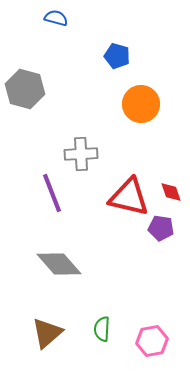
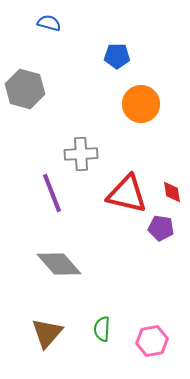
blue semicircle: moved 7 px left, 5 px down
blue pentagon: rotated 15 degrees counterclockwise
red diamond: moved 1 px right; rotated 10 degrees clockwise
red triangle: moved 2 px left, 3 px up
brown triangle: rotated 8 degrees counterclockwise
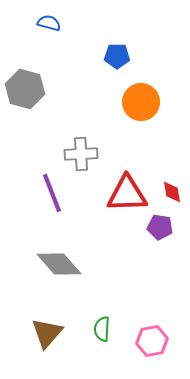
orange circle: moved 2 px up
red triangle: rotated 15 degrees counterclockwise
purple pentagon: moved 1 px left, 1 px up
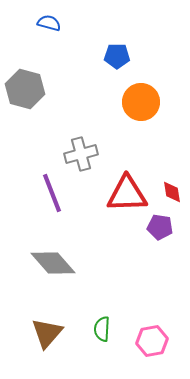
gray cross: rotated 12 degrees counterclockwise
gray diamond: moved 6 px left, 1 px up
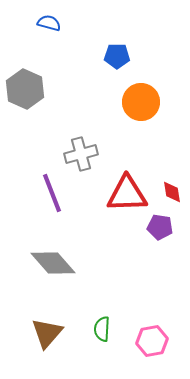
gray hexagon: rotated 9 degrees clockwise
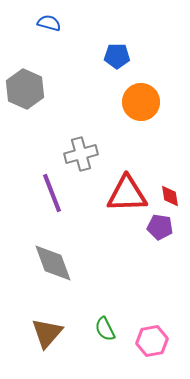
red diamond: moved 2 px left, 4 px down
gray diamond: rotated 21 degrees clockwise
green semicircle: moved 3 px right; rotated 30 degrees counterclockwise
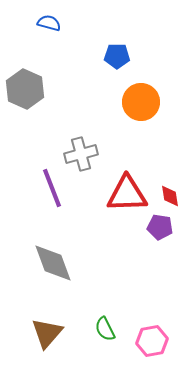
purple line: moved 5 px up
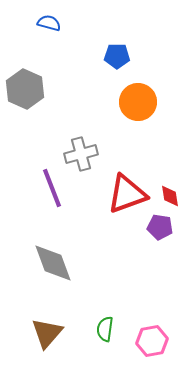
orange circle: moved 3 px left
red triangle: rotated 18 degrees counterclockwise
green semicircle: rotated 35 degrees clockwise
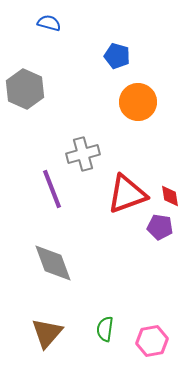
blue pentagon: rotated 15 degrees clockwise
gray cross: moved 2 px right
purple line: moved 1 px down
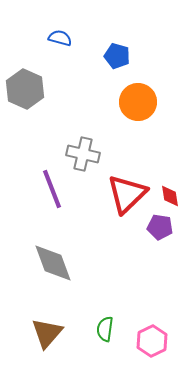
blue semicircle: moved 11 px right, 15 px down
gray cross: rotated 28 degrees clockwise
red triangle: rotated 24 degrees counterclockwise
pink hexagon: rotated 16 degrees counterclockwise
